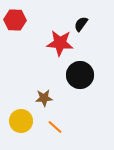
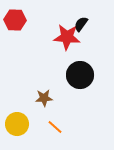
red star: moved 7 px right, 6 px up
yellow circle: moved 4 px left, 3 px down
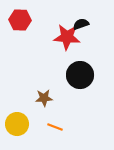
red hexagon: moved 5 px right
black semicircle: rotated 35 degrees clockwise
orange line: rotated 21 degrees counterclockwise
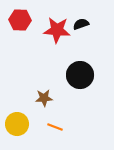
red star: moved 10 px left, 7 px up
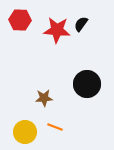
black semicircle: rotated 35 degrees counterclockwise
black circle: moved 7 px right, 9 px down
yellow circle: moved 8 px right, 8 px down
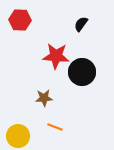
red star: moved 1 px left, 26 px down
black circle: moved 5 px left, 12 px up
yellow circle: moved 7 px left, 4 px down
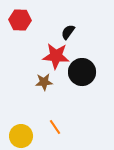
black semicircle: moved 13 px left, 8 px down
brown star: moved 16 px up
orange line: rotated 35 degrees clockwise
yellow circle: moved 3 px right
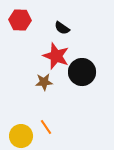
black semicircle: moved 6 px left, 4 px up; rotated 91 degrees counterclockwise
red star: rotated 16 degrees clockwise
orange line: moved 9 px left
